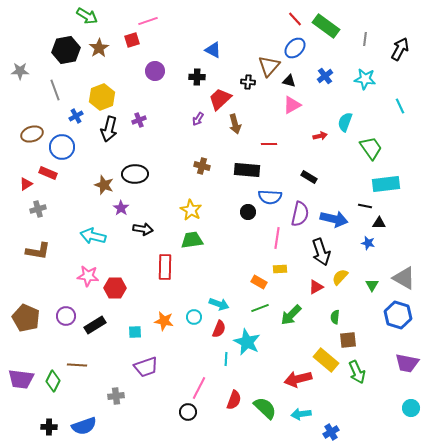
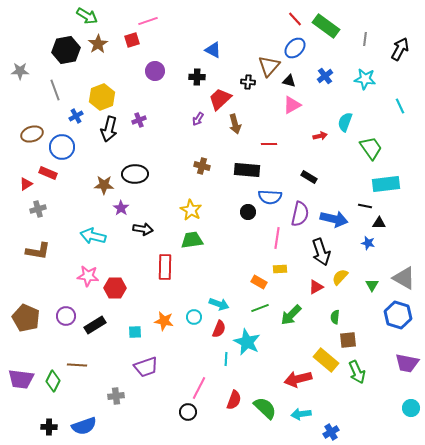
brown star at (99, 48): moved 1 px left, 4 px up
brown star at (104, 185): rotated 18 degrees counterclockwise
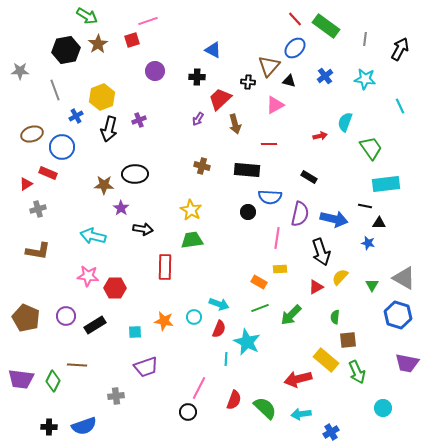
pink triangle at (292, 105): moved 17 px left
cyan circle at (411, 408): moved 28 px left
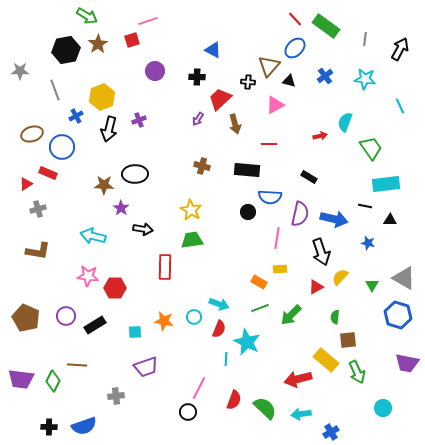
black triangle at (379, 223): moved 11 px right, 3 px up
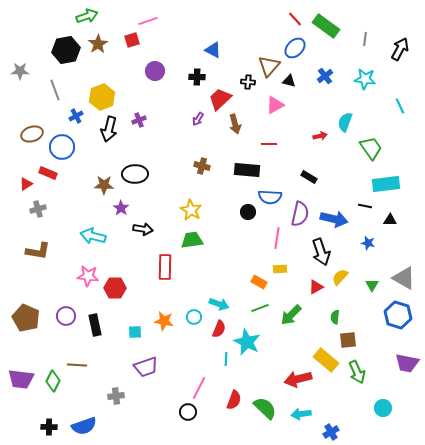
green arrow at (87, 16): rotated 50 degrees counterclockwise
black rectangle at (95, 325): rotated 70 degrees counterclockwise
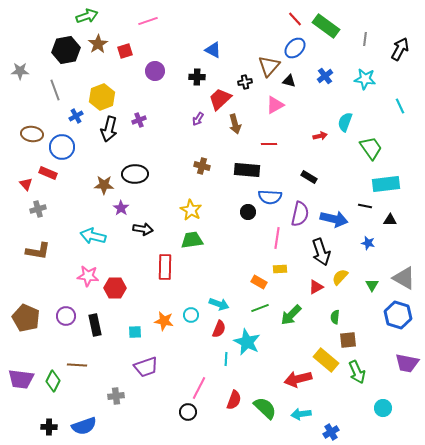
red square at (132, 40): moved 7 px left, 11 px down
black cross at (248, 82): moved 3 px left; rotated 16 degrees counterclockwise
brown ellipse at (32, 134): rotated 25 degrees clockwise
red triangle at (26, 184): rotated 40 degrees counterclockwise
cyan circle at (194, 317): moved 3 px left, 2 px up
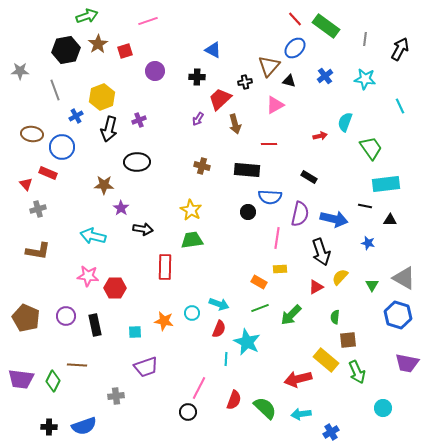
black ellipse at (135, 174): moved 2 px right, 12 px up
cyan circle at (191, 315): moved 1 px right, 2 px up
